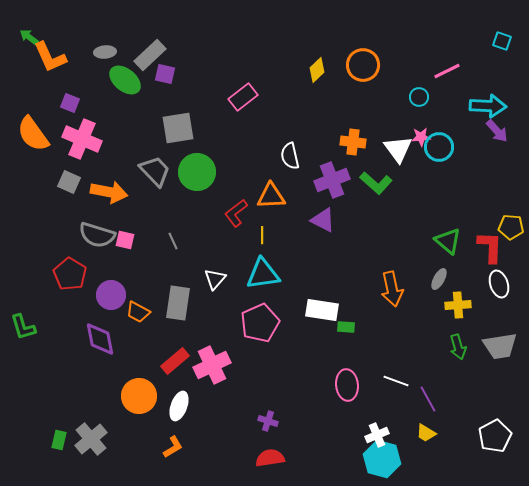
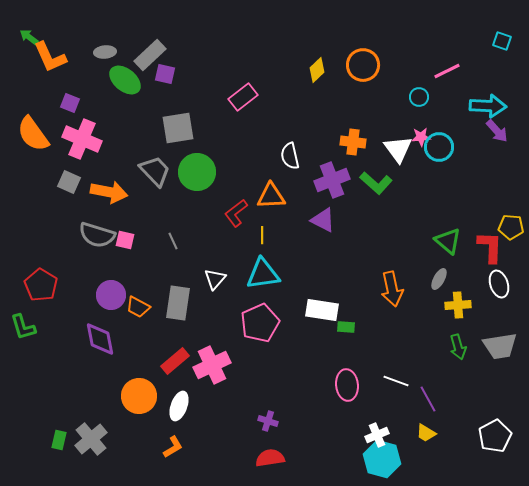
red pentagon at (70, 274): moved 29 px left, 11 px down
orange trapezoid at (138, 312): moved 5 px up
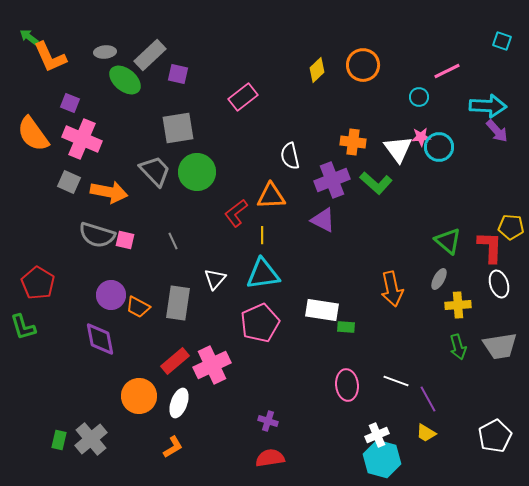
purple square at (165, 74): moved 13 px right
red pentagon at (41, 285): moved 3 px left, 2 px up
white ellipse at (179, 406): moved 3 px up
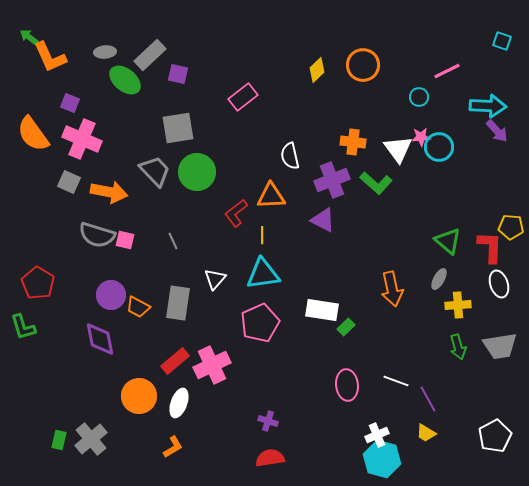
green rectangle at (346, 327): rotated 48 degrees counterclockwise
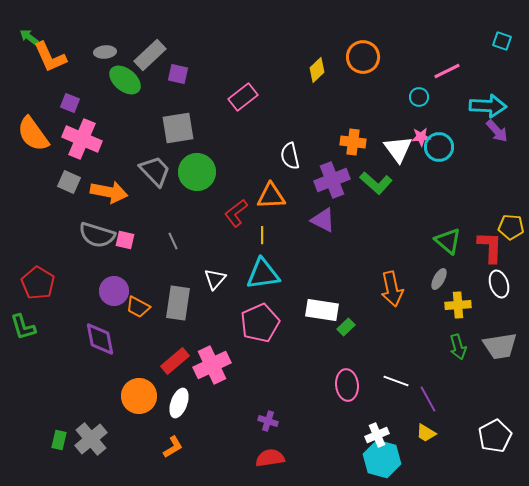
orange circle at (363, 65): moved 8 px up
purple circle at (111, 295): moved 3 px right, 4 px up
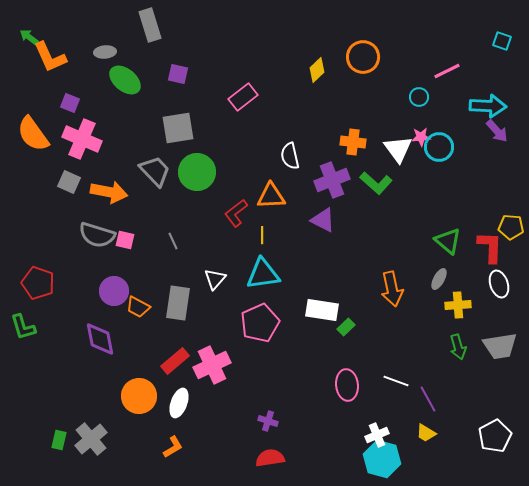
gray rectangle at (150, 55): moved 30 px up; rotated 64 degrees counterclockwise
red pentagon at (38, 283): rotated 12 degrees counterclockwise
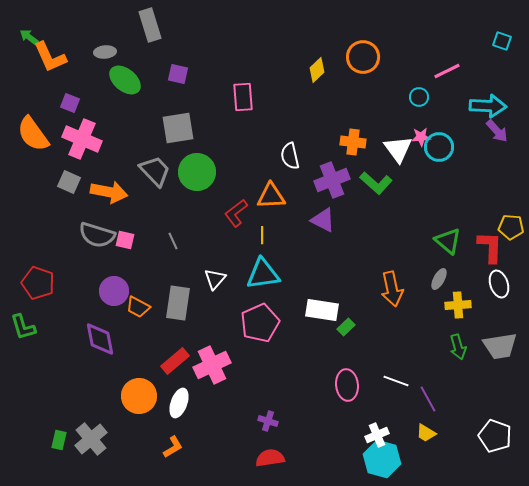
pink rectangle at (243, 97): rotated 56 degrees counterclockwise
white pentagon at (495, 436): rotated 24 degrees counterclockwise
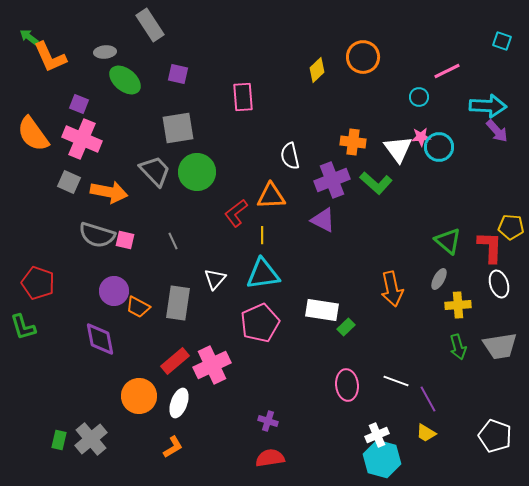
gray rectangle at (150, 25): rotated 16 degrees counterclockwise
purple square at (70, 103): moved 9 px right, 1 px down
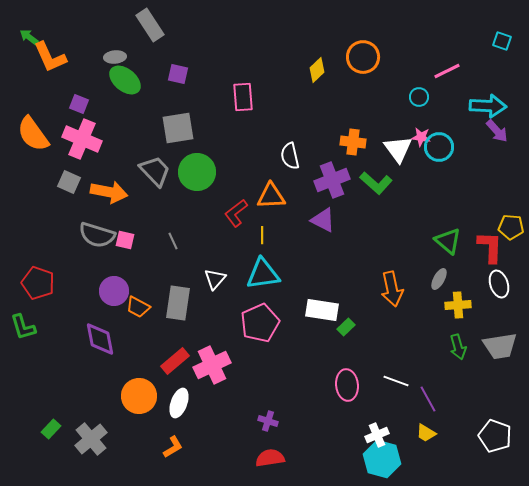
gray ellipse at (105, 52): moved 10 px right, 5 px down
pink star at (421, 137): rotated 12 degrees clockwise
green rectangle at (59, 440): moved 8 px left, 11 px up; rotated 30 degrees clockwise
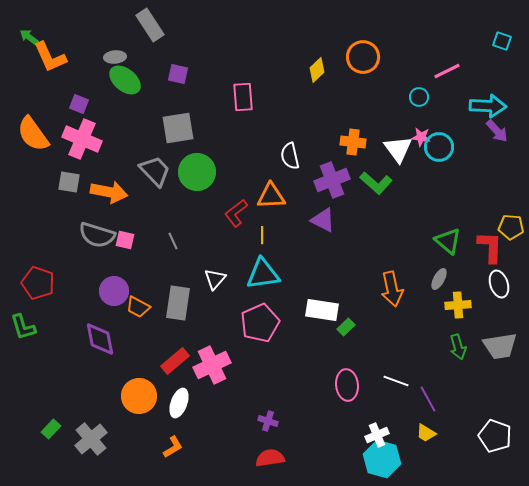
gray square at (69, 182): rotated 15 degrees counterclockwise
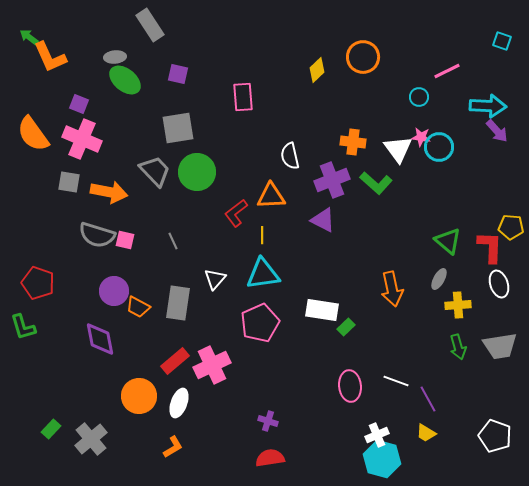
pink ellipse at (347, 385): moved 3 px right, 1 px down
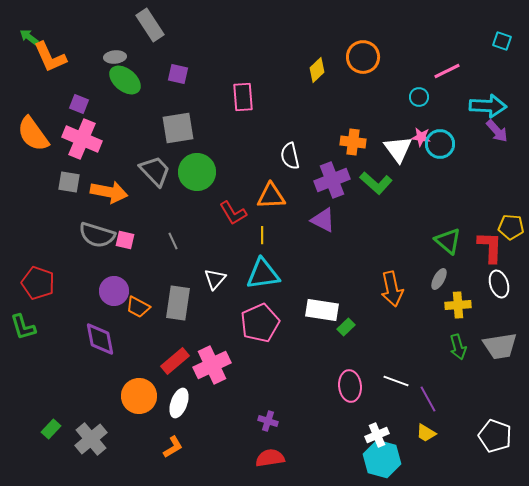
cyan circle at (439, 147): moved 1 px right, 3 px up
red L-shape at (236, 213): moved 3 px left; rotated 84 degrees counterclockwise
